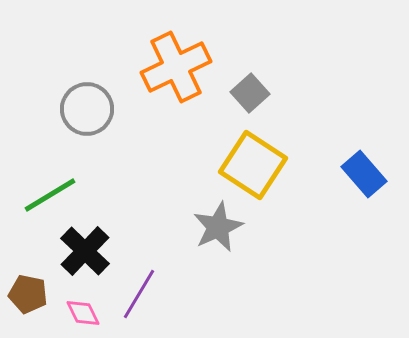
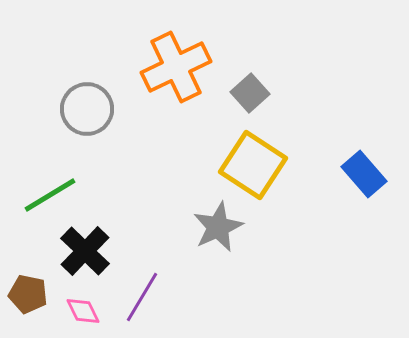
purple line: moved 3 px right, 3 px down
pink diamond: moved 2 px up
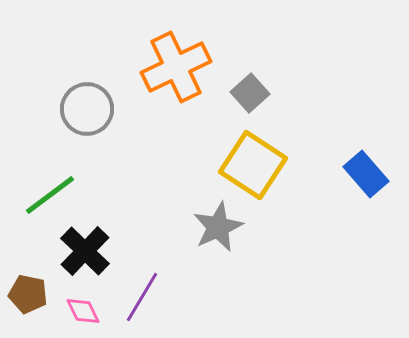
blue rectangle: moved 2 px right
green line: rotated 6 degrees counterclockwise
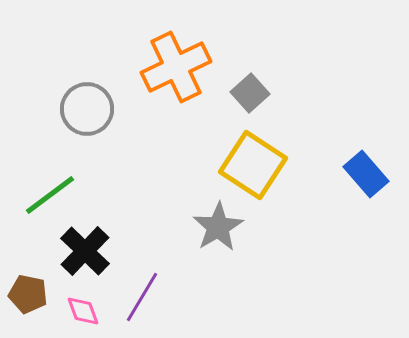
gray star: rotated 6 degrees counterclockwise
pink diamond: rotated 6 degrees clockwise
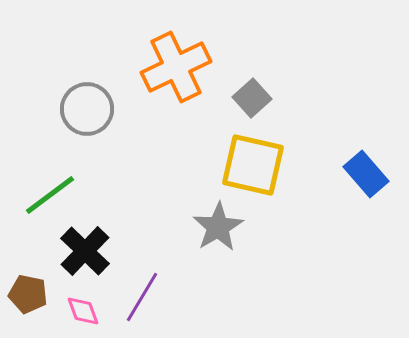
gray square: moved 2 px right, 5 px down
yellow square: rotated 20 degrees counterclockwise
